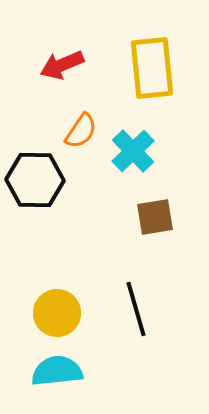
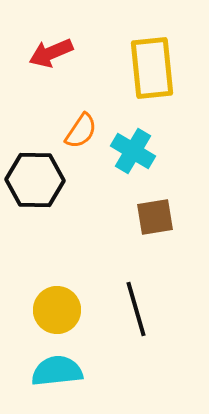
red arrow: moved 11 px left, 12 px up
cyan cross: rotated 15 degrees counterclockwise
yellow circle: moved 3 px up
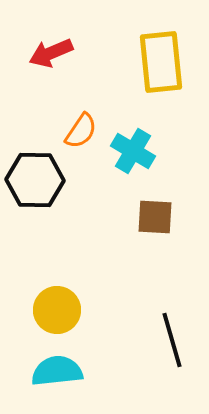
yellow rectangle: moved 9 px right, 6 px up
brown square: rotated 12 degrees clockwise
black line: moved 36 px right, 31 px down
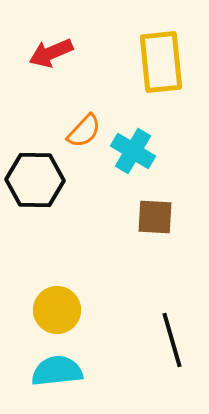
orange semicircle: moved 3 px right; rotated 9 degrees clockwise
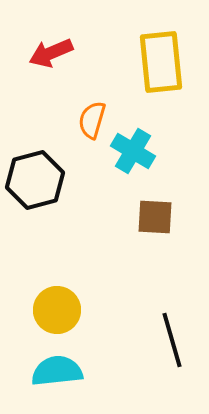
orange semicircle: moved 8 px right, 11 px up; rotated 153 degrees clockwise
black hexagon: rotated 16 degrees counterclockwise
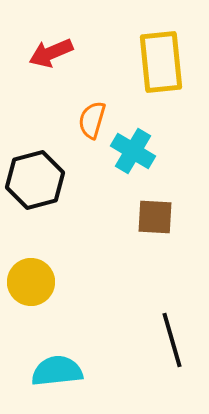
yellow circle: moved 26 px left, 28 px up
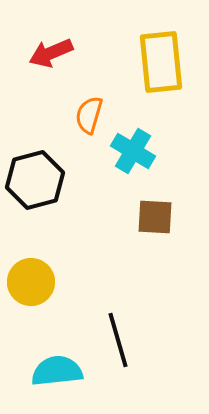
orange semicircle: moved 3 px left, 5 px up
black line: moved 54 px left
